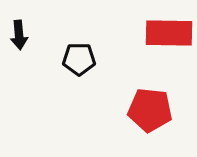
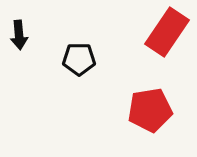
red rectangle: moved 2 px left, 1 px up; rotated 57 degrees counterclockwise
red pentagon: rotated 15 degrees counterclockwise
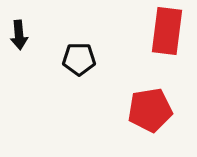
red rectangle: moved 1 px up; rotated 27 degrees counterclockwise
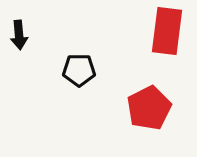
black pentagon: moved 11 px down
red pentagon: moved 1 px left, 2 px up; rotated 18 degrees counterclockwise
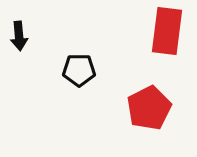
black arrow: moved 1 px down
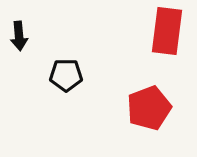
black pentagon: moved 13 px left, 5 px down
red pentagon: rotated 6 degrees clockwise
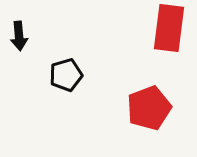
red rectangle: moved 2 px right, 3 px up
black pentagon: rotated 16 degrees counterclockwise
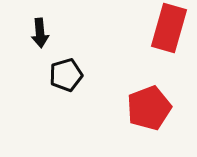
red rectangle: rotated 9 degrees clockwise
black arrow: moved 21 px right, 3 px up
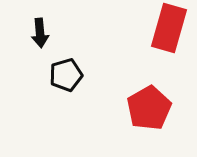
red pentagon: rotated 9 degrees counterclockwise
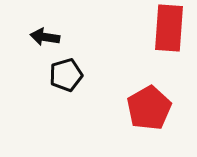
red rectangle: rotated 12 degrees counterclockwise
black arrow: moved 5 px right, 4 px down; rotated 104 degrees clockwise
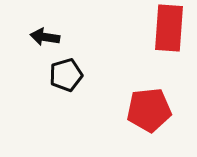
red pentagon: moved 2 px down; rotated 24 degrees clockwise
